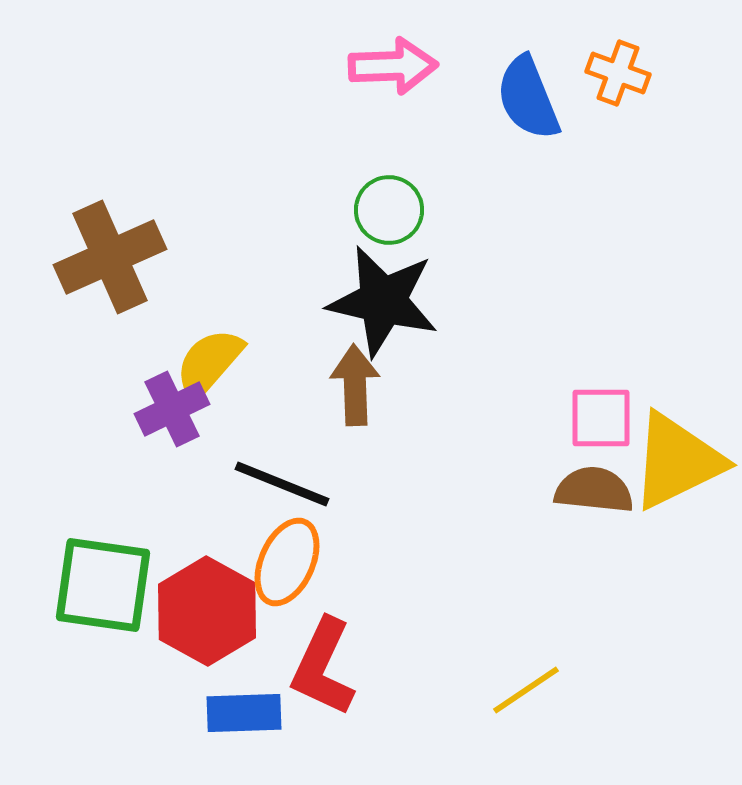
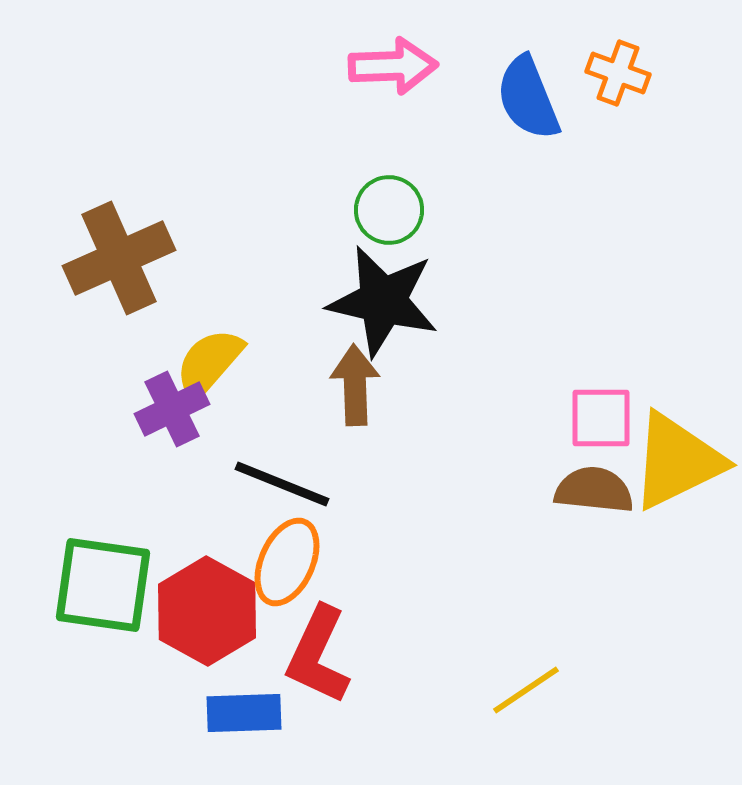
brown cross: moved 9 px right, 1 px down
red L-shape: moved 5 px left, 12 px up
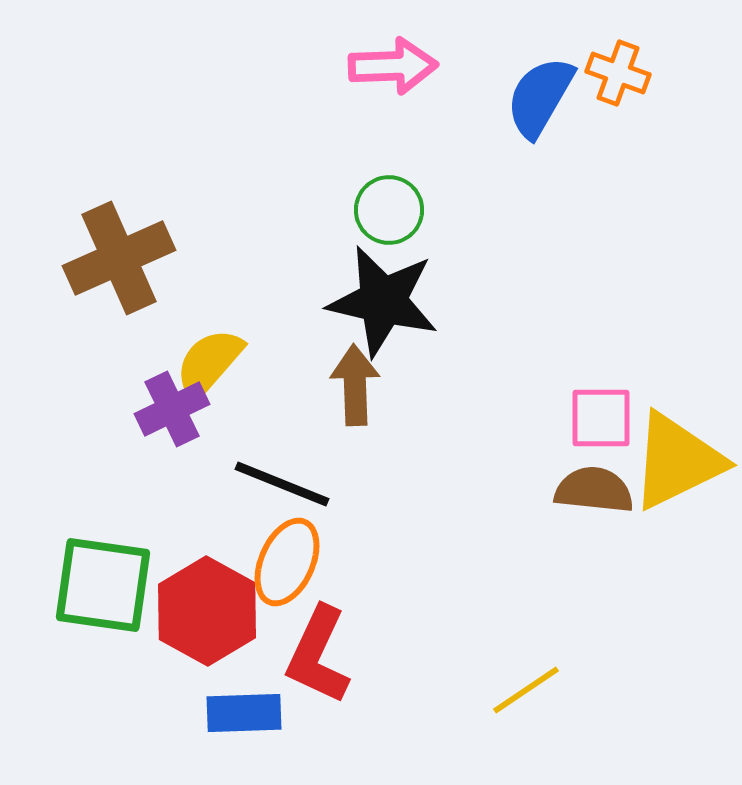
blue semicircle: moved 12 px right, 1 px up; rotated 52 degrees clockwise
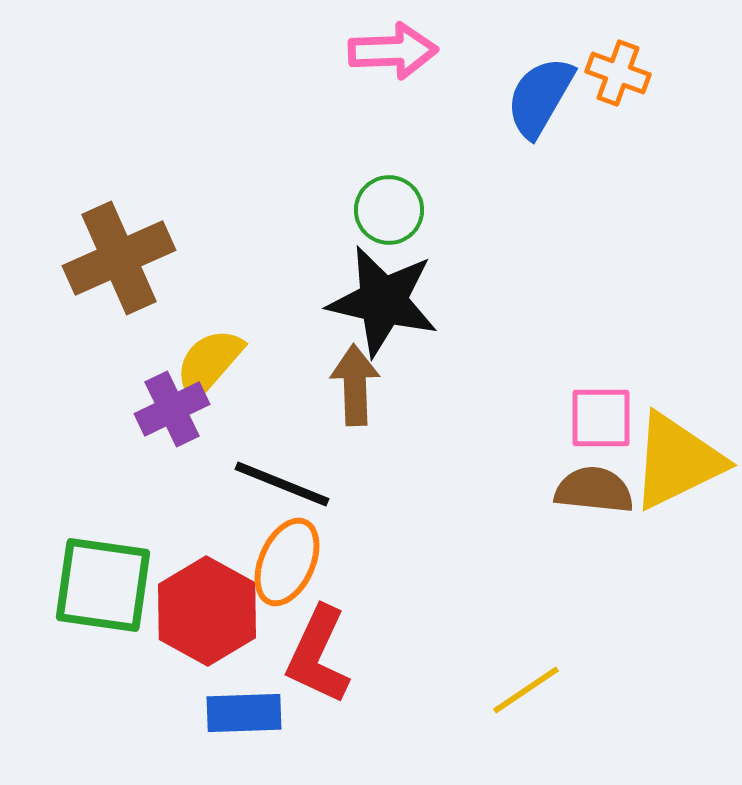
pink arrow: moved 15 px up
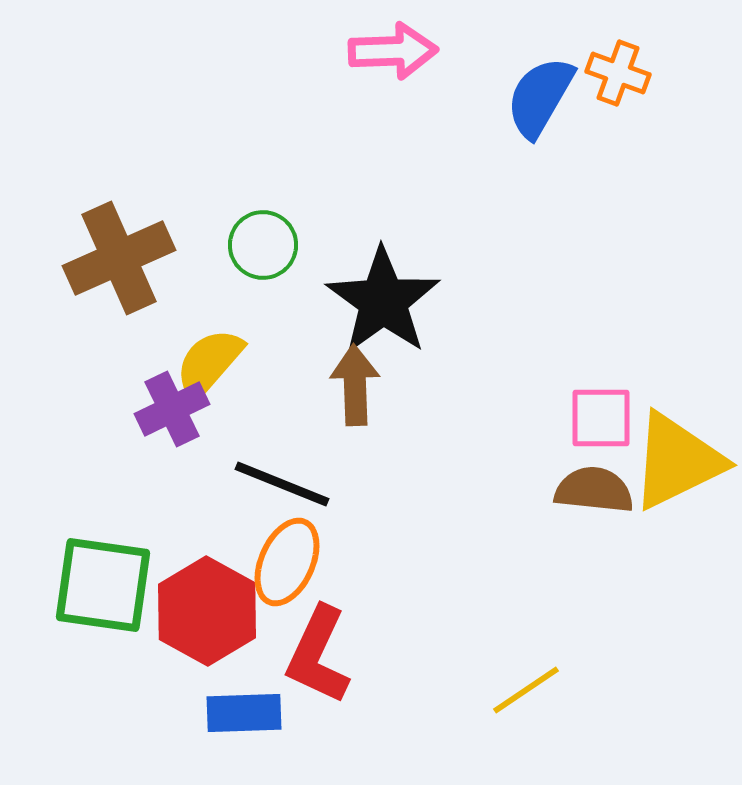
green circle: moved 126 px left, 35 px down
black star: rotated 23 degrees clockwise
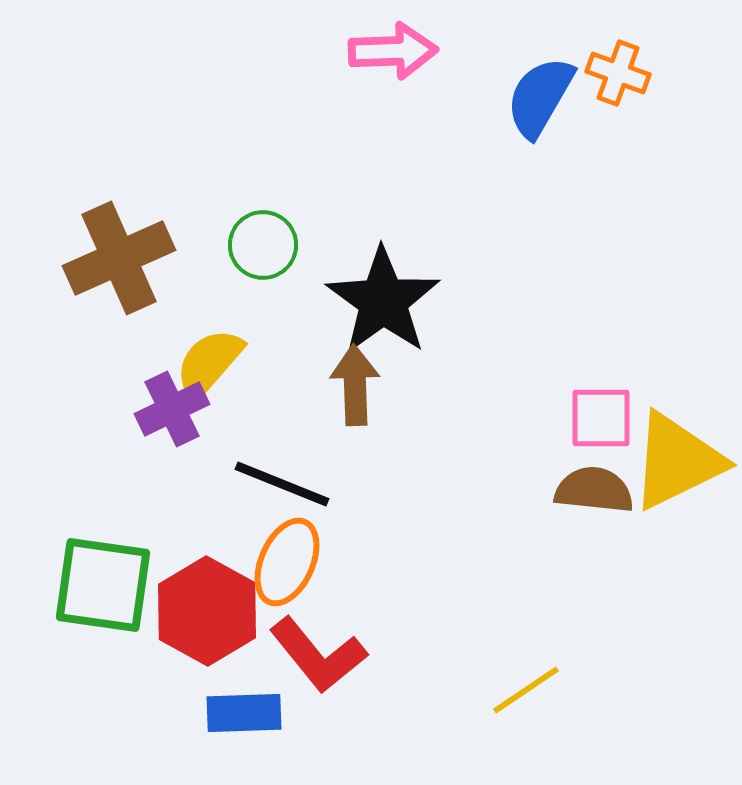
red L-shape: rotated 64 degrees counterclockwise
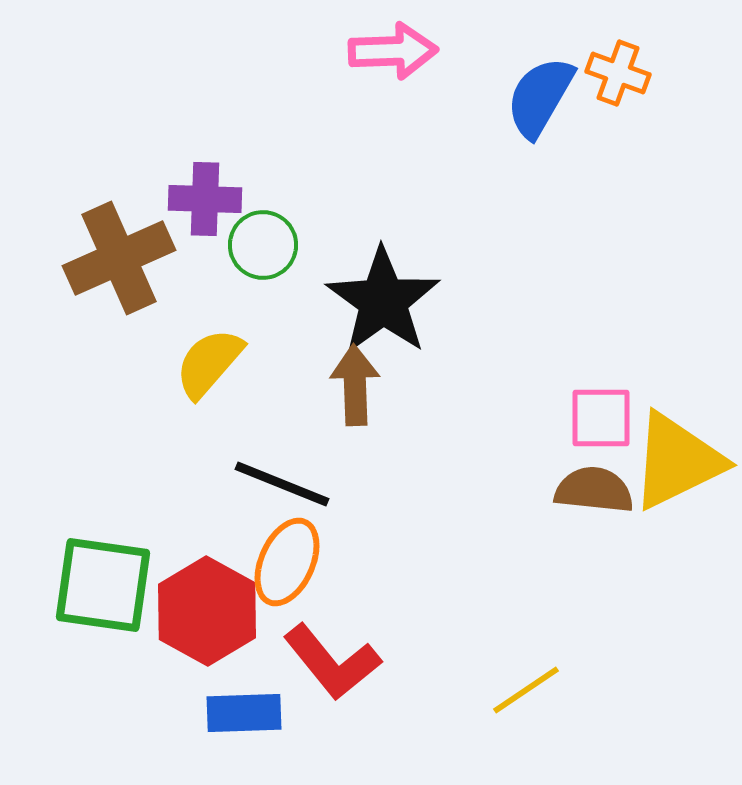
purple cross: moved 33 px right, 210 px up; rotated 28 degrees clockwise
red L-shape: moved 14 px right, 7 px down
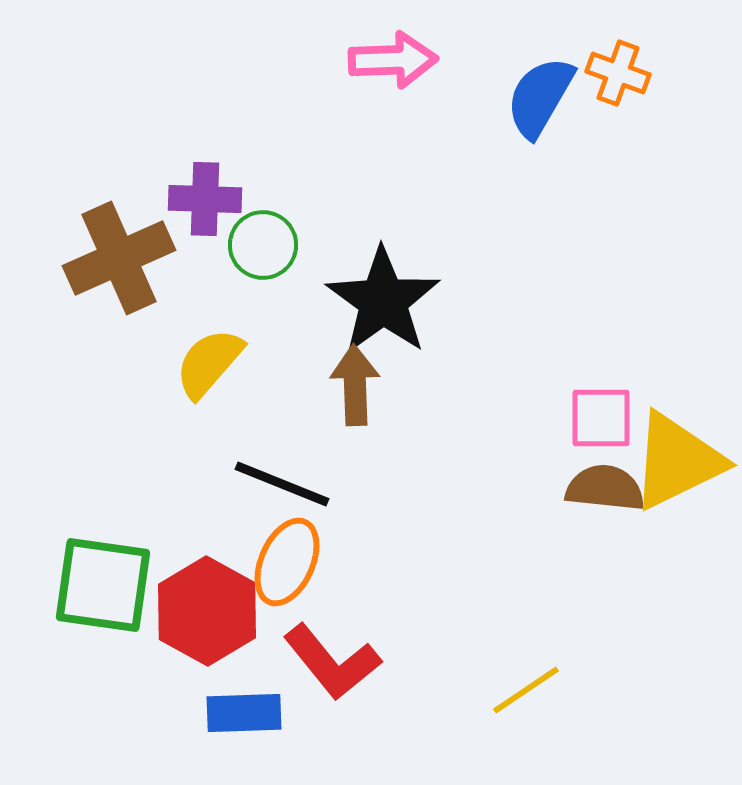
pink arrow: moved 9 px down
brown semicircle: moved 11 px right, 2 px up
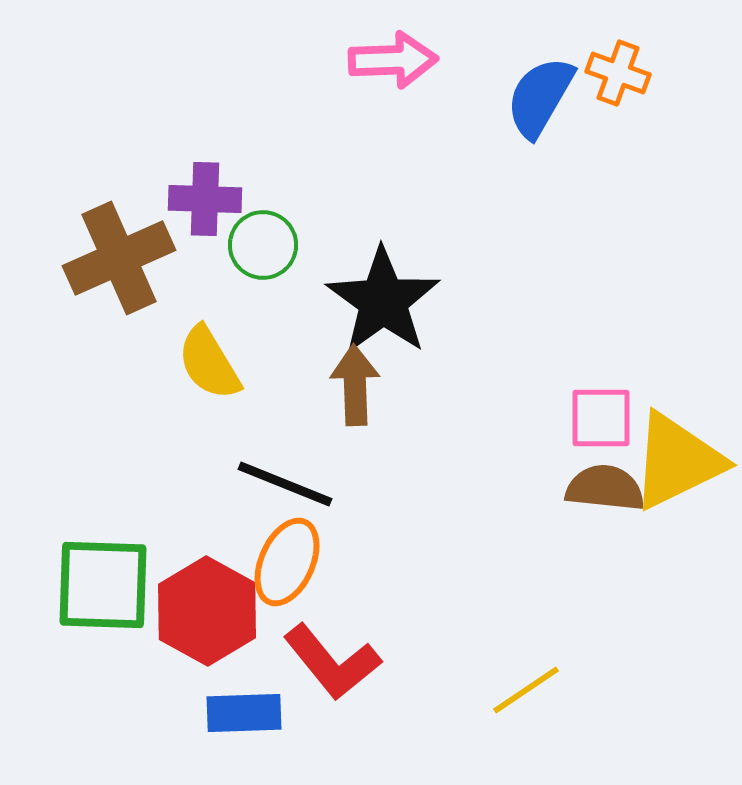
yellow semicircle: rotated 72 degrees counterclockwise
black line: moved 3 px right
green square: rotated 6 degrees counterclockwise
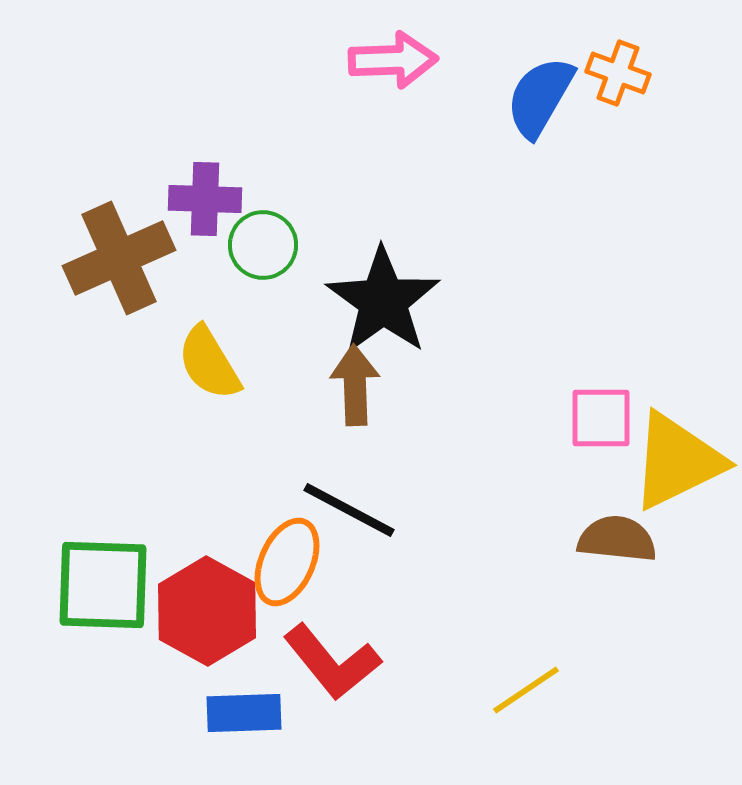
black line: moved 64 px right, 26 px down; rotated 6 degrees clockwise
brown semicircle: moved 12 px right, 51 px down
